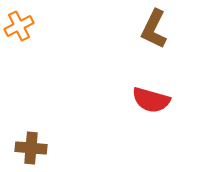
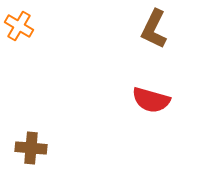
orange cross: rotated 32 degrees counterclockwise
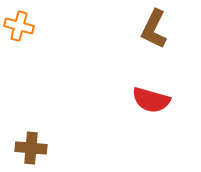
orange cross: rotated 16 degrees counterclockwise
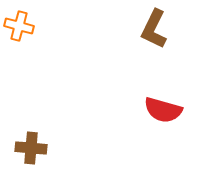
red semicircle: moved 12 px right, 10 px down
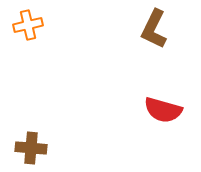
orange cross: moved 9 px right, 1 px up; rotated 28 degrees counterclockwise
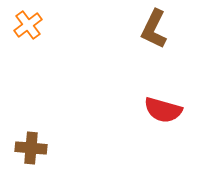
orange cross: rotated 24 degrees counterclockwise
